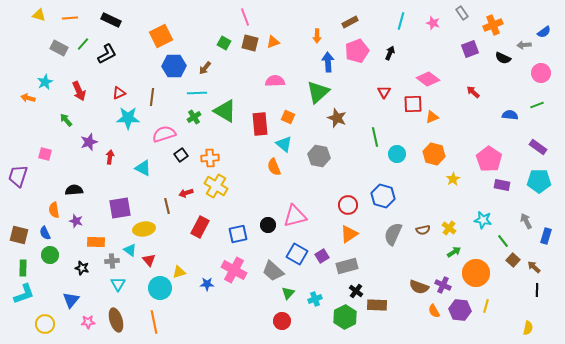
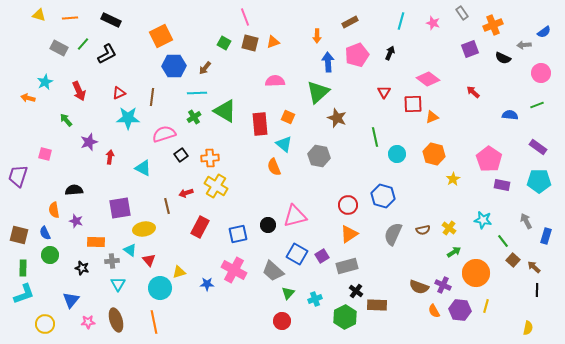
pink pentagon at (357, 51): moved 4 px down
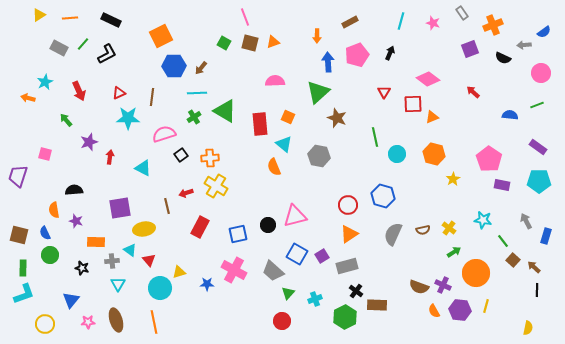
yellow triangle at (39, 15): rotated 48 degrees counterclockwise
brown arrow at (205, 68): moved 4 px left
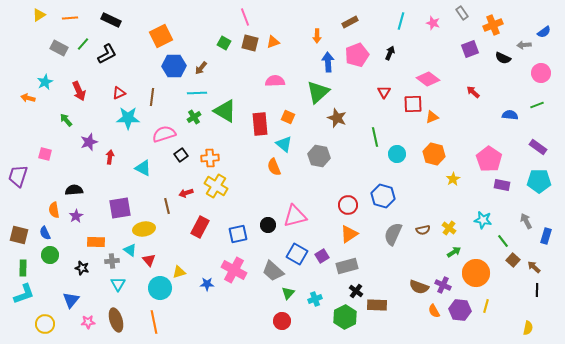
purple star at (76, 221): moved 5 px up; rotated 24 degrees clockwise
